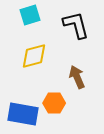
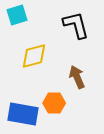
cyan square: moved 13 px left
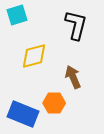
black L-shape: rotated 28 degrees clockwise
brown arrow: moved 4 px left
blue rectangle: rotated 12 degrees clockwise
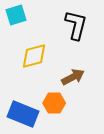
cyan square: moved 1 px left
brown arrow: rotated 85 degrees clockwise
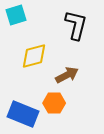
brown arrow: moved 6 px left, 2 px up
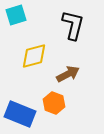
black L-shape: moved 3 px left
brown arrow: moved 1 px right, 1 px up
orange hexagon: rotated 20 degrees clockwise
blue rectangle: moved 3 px left
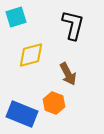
cyan square: moved 2 px down
yellow diamond: moved 3 px left, 1 px up
brown arrow: rotated 90 degrees clockwise
blue rectangle: moved 2 px right
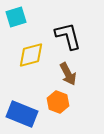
black L-shape: moved 5 px left, 11 px down; rotated 28 degrees counterclockwise
orange hexagon: moved 4 px right, 1 px up
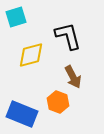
brown arrow: moved 5 px right, 3 px down
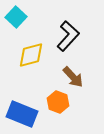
cyan square: rotated 30 degrees counterclockwise
black L-shape: rotated 56 degrees clockwise
brown arrow: rotated 15 degrees counterclockwise
